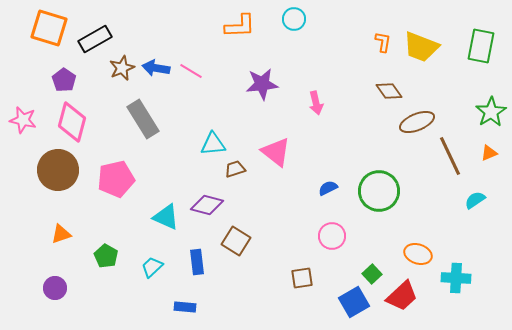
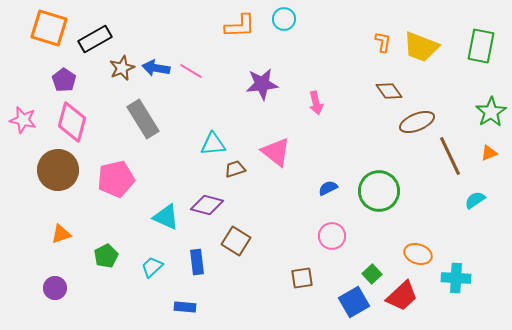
cyan circle at (294, 19): moved 10 px left
green pentagon at (106, 256): rotated 15 degrees clockwise
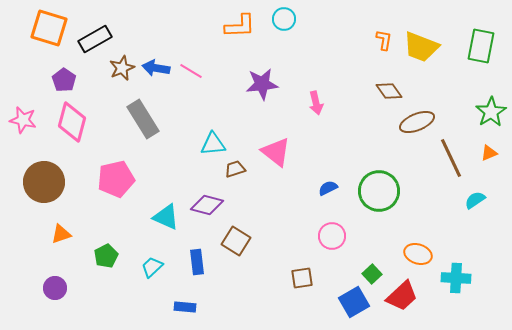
orange L-shape at (383, 42): moved 1 px right, 2 px up
brown line at (450, 156): moved 1 px right, 2 px down
brown circle at (58, 170): moved 14 px left, 12 px down
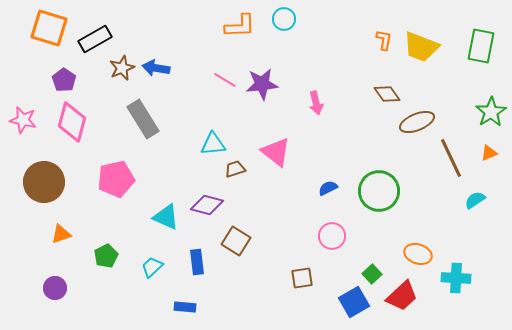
pink line at (191, 71): moved 34 px right, 9 px down
brown diamond at (389, 91): moved 2 px left, 3 px down
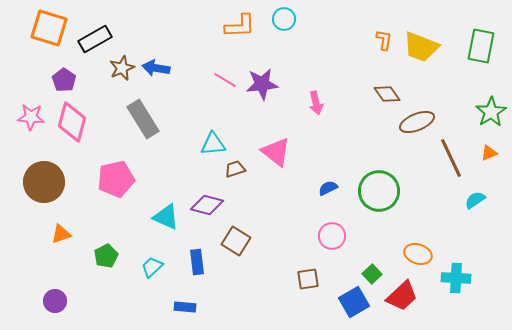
pink star at (23, 120): moved 8 px right, 3 px up; rotated 8 degrees counterclockwise
brown square at (302, 278): moved 6 px right, 1 px down
purple circle at (55, 288): moved 13 px down
